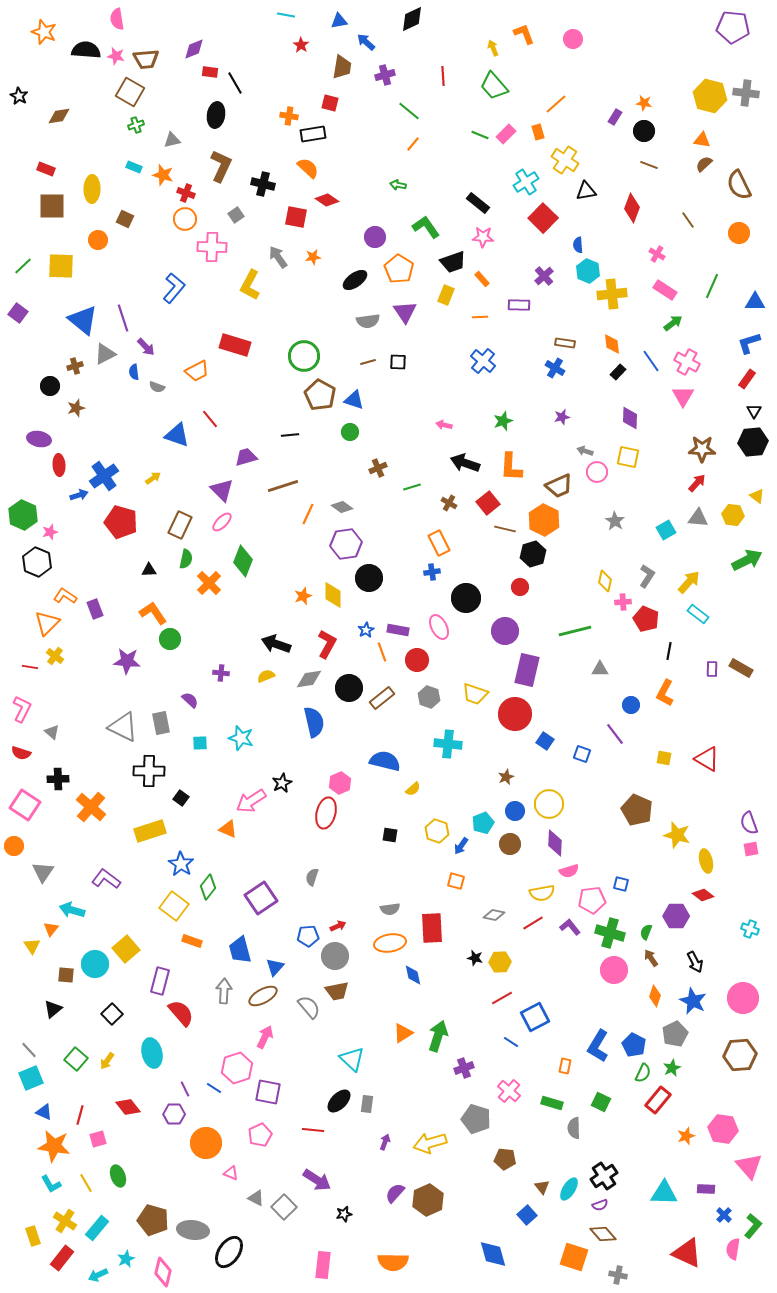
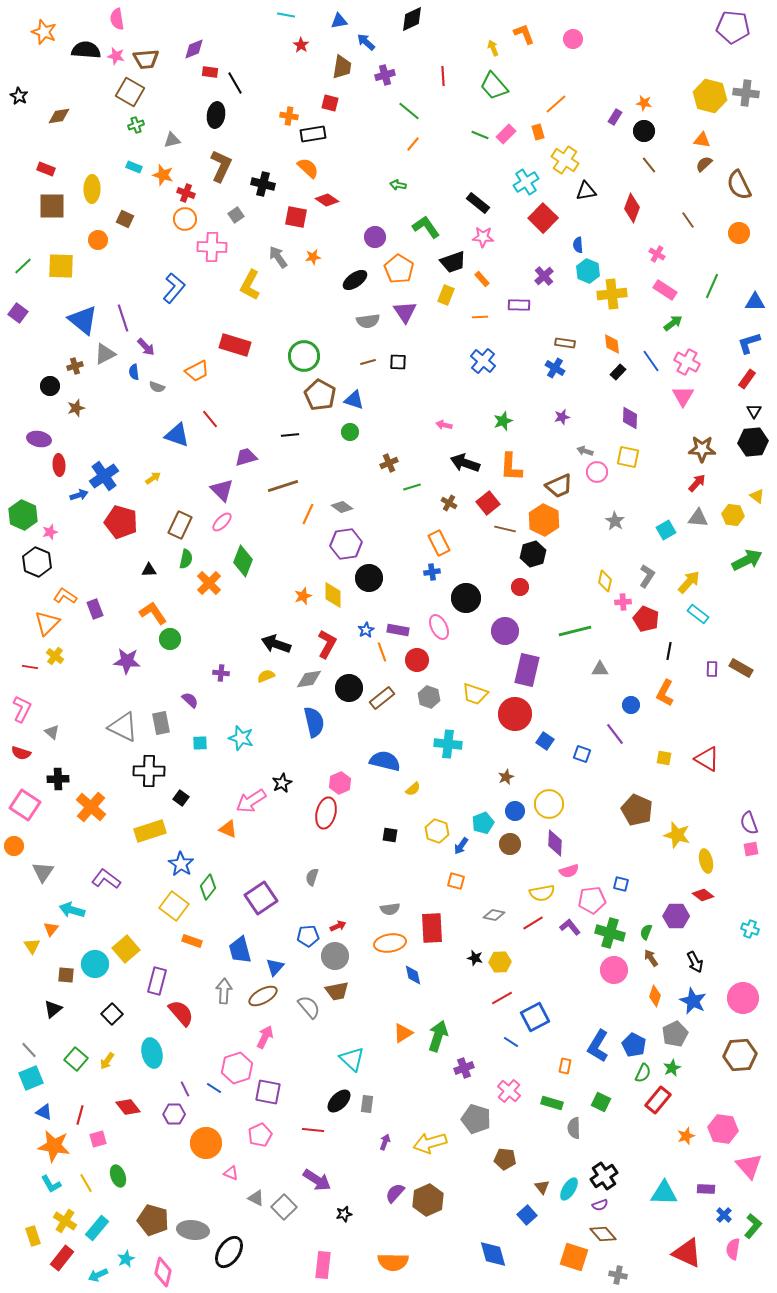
brown line at (649, 165): rotated 30 degrees clockwise
brown cross at (378, 468): moved 11 px right, 5 px up
purple rectangle at (160, 981): moved 3 px left
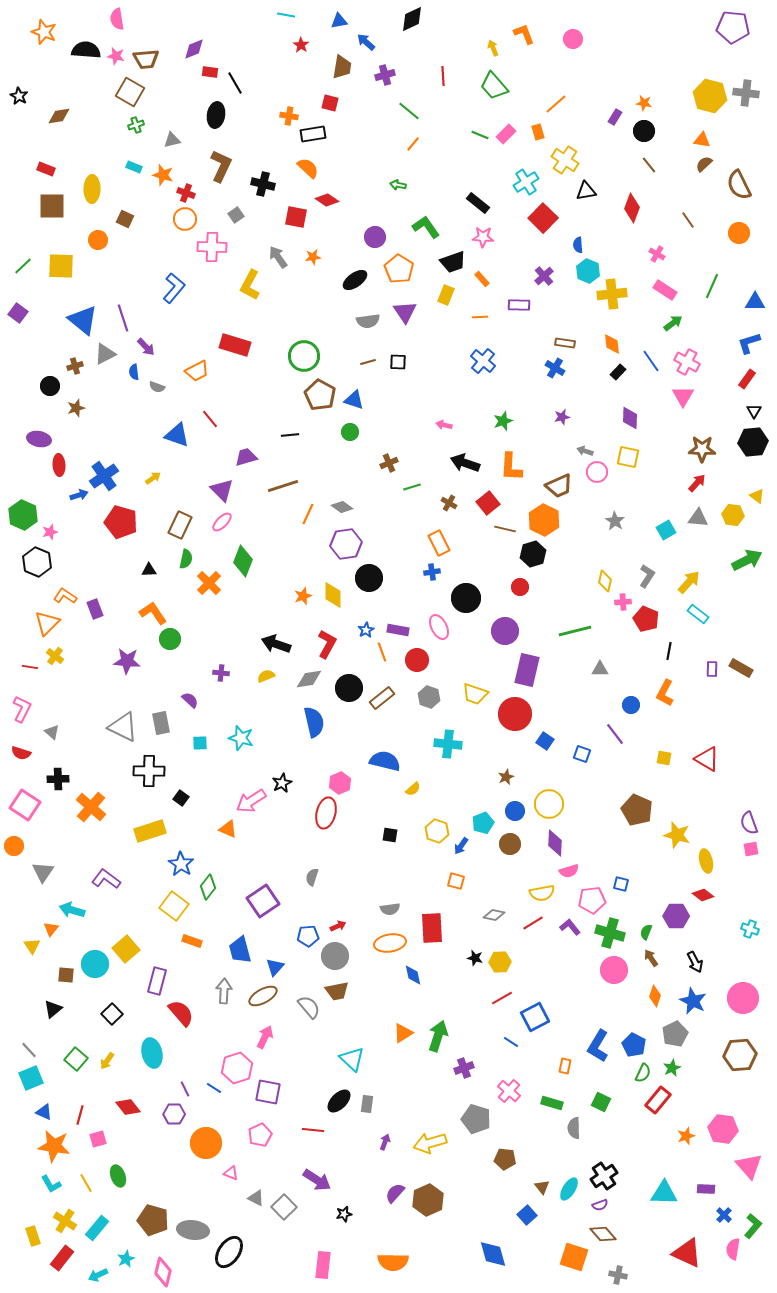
purple square at (261, 898): moved 2 px right, 3 px down
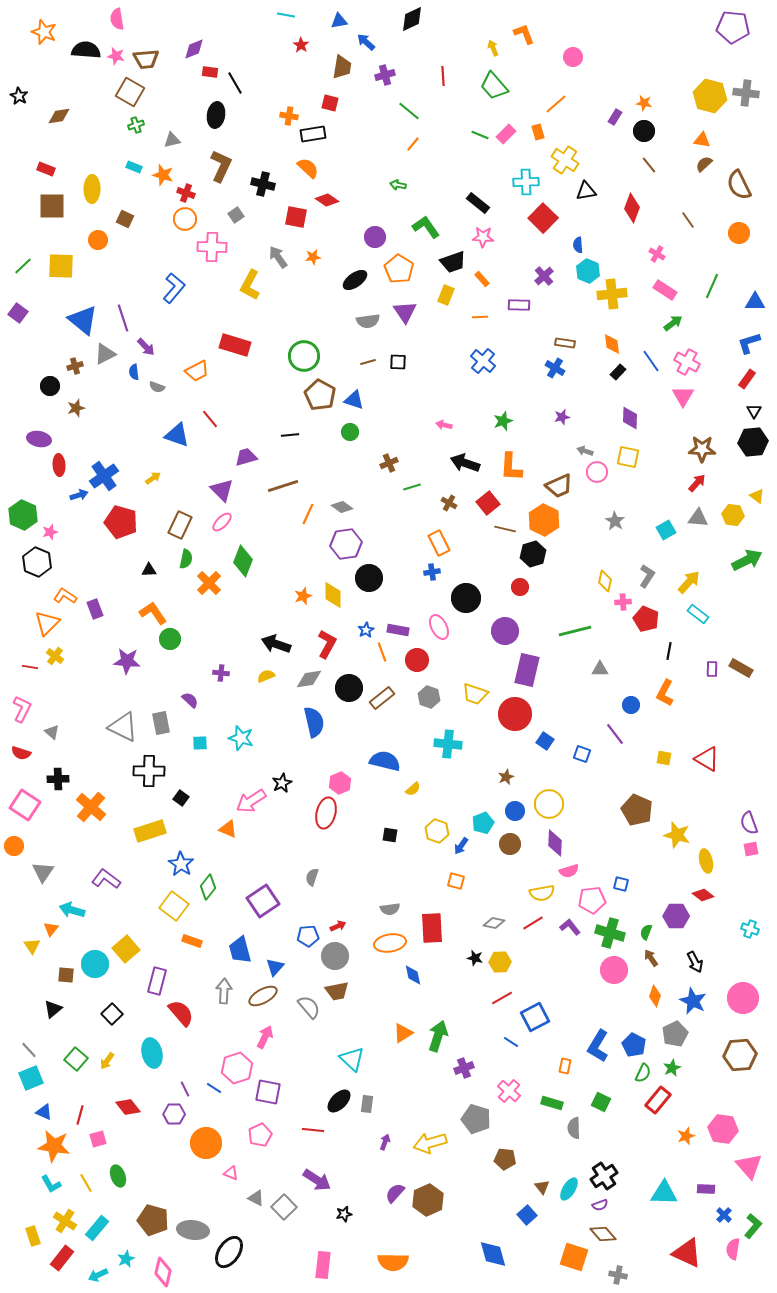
pink circle at (573, 39): moved 18 px down
cyan cross at (526, 182): rotated 30 degrees clockwise
gray diamond at (494, 915): moved 8 px down
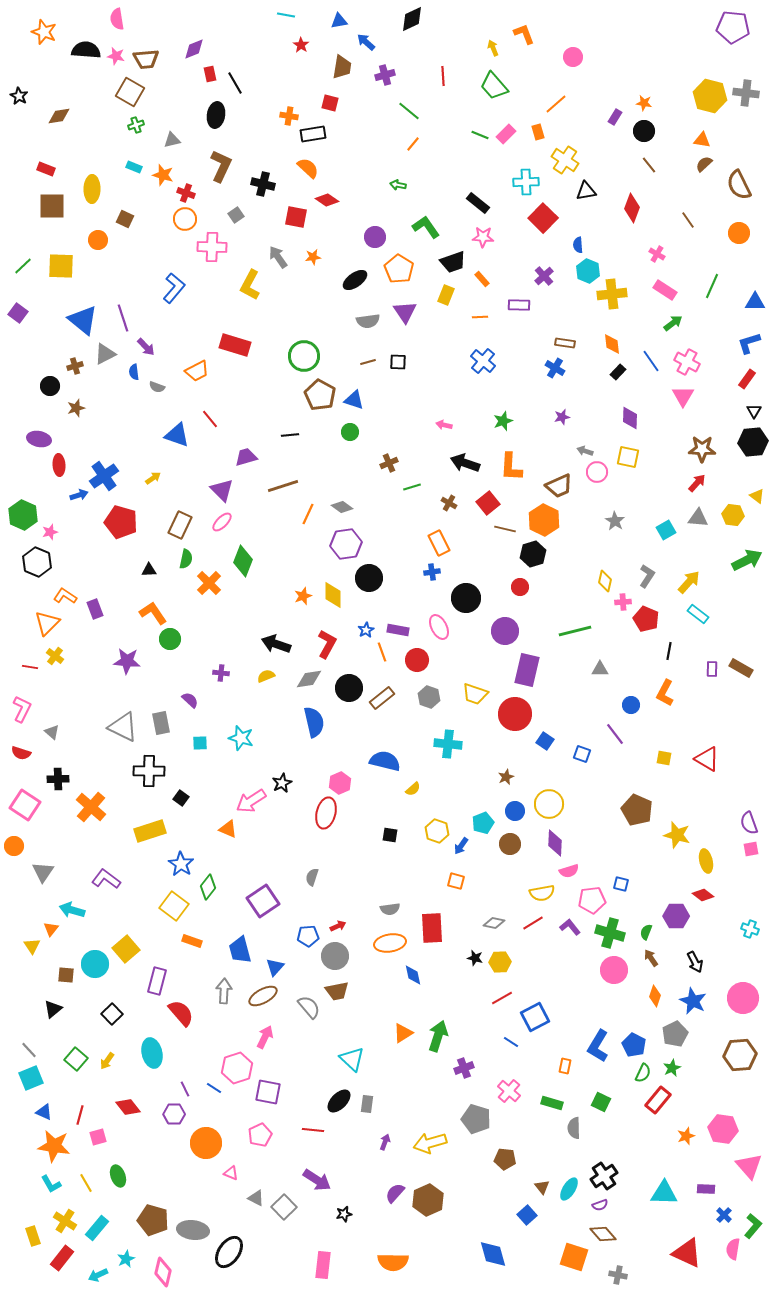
red rectangle at (210, 72): moved 2 px down; rotated 70 degrees clockwise
pink square at (98, 1139): moved 2 px up
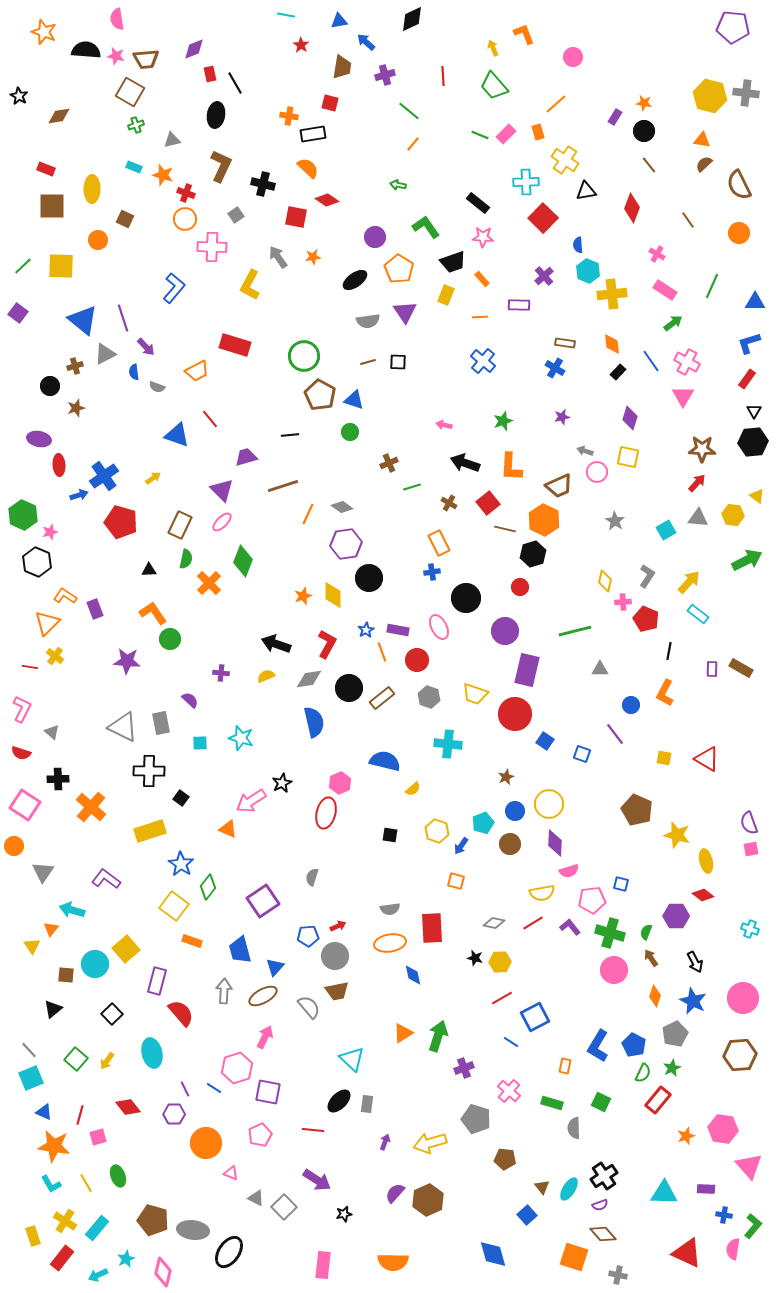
purple diamond at (630, 418): rotated 15 degrees clockwise
blue cross at (724, 1215): rotated 35 degrees counterclockwise
